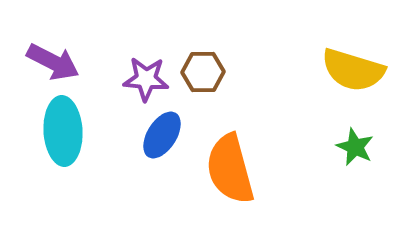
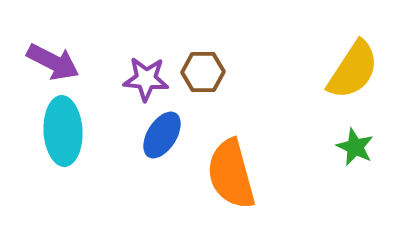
yellow semicircle: rotated 74 degrees counterclockwise
orange semicircle: moved 1 px right, 5 px down
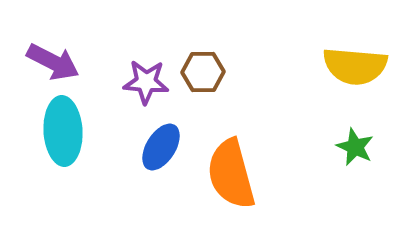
yellow semicircle: moved 2 px right, 4 px up; rotated 62 degrees clockwise
purple star: moved 3 px down
blue ellipse: moved 1 px left, 12 px down
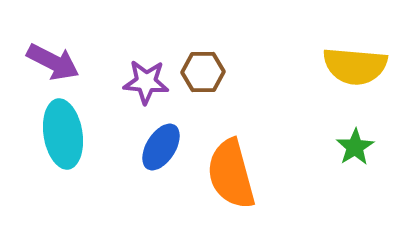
cyan ellipse: moved 3 px down; rotated 6 degrees counterclockwise
green star: rotated 15 degrees clockwise
